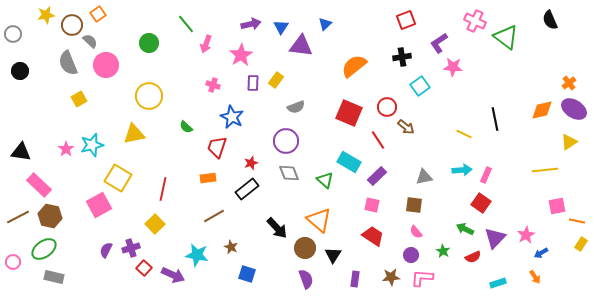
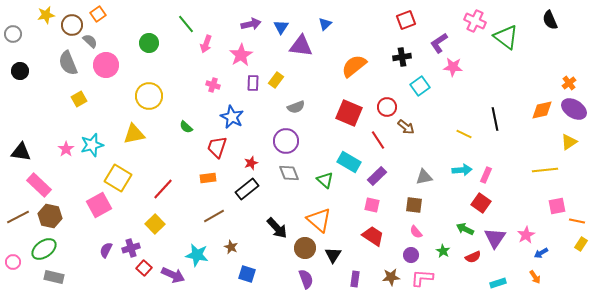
red line at (163, 189): rotated 30 degrees clockwise
purple triangle at (495, 238): rotated 10 degrees counterclockwise
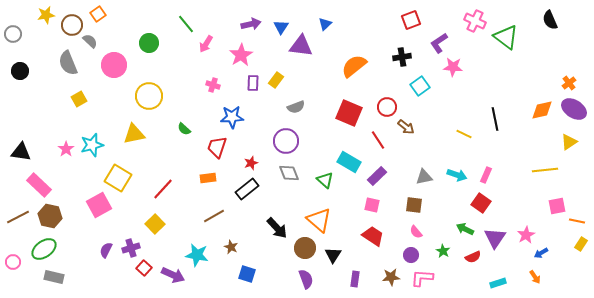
red square at (406, 20): moved 5 px right
pink arrow at (206, 44): rotated 12 degrees clockwise
pink circle at (106, 65): moved 8 px right
blue star at (232, 117): rotated 30 degrees counterclockwise
green semicircle at (186, 127): moved 2 px left, 2 px down
cyan arrow at (462, 170): moved 5 px left, 5 px down; rotated 24 degrees clockwise
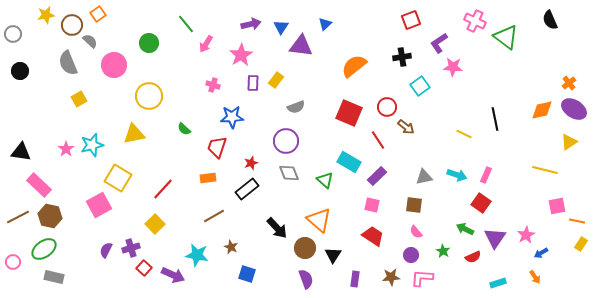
yellow line at (545, 170): rotated 20 degrees clockwise
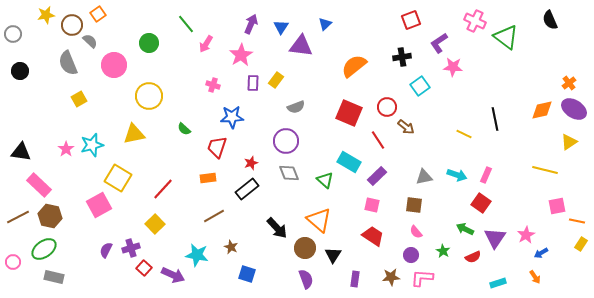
purple arrow at (251, 24): rotated 54 degrees counterclockwise
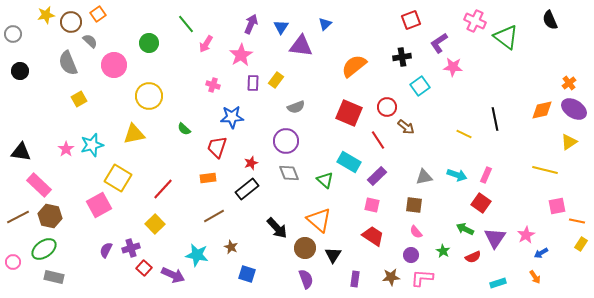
brown circle at (72, 25): moved 1 px left, 3 px up
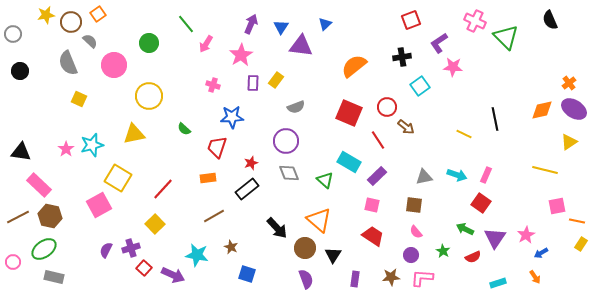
green triangle at (506, 37): rotated 8 degrees clockwise
yellow square at (79, 99): rotated 35 degrees counterclockwise
